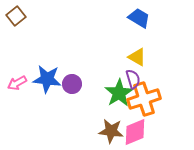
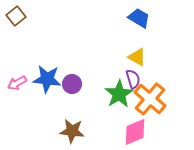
green star: moved 1 px down
orange cross: moved 6 px right; rotated 32 degrees counterclockwise
brown star: moved 39 px left
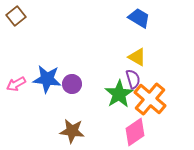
pink arrow: moved 1 px left, 1 px down
pink diamond: rotated 12 degrees counterclockwise
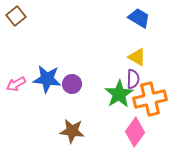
purple semicircle: rotated 18 degrees clockwise
orange cross: rotated 36 degrees clockwise
pink diamond: rotated 20 degrees counterclockwise
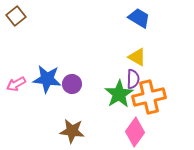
orange cross: moved 1 px left, 2 px up
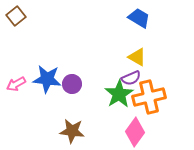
purple semicircle: moved 2 px left, 1 px up; rotated 66 degrees clockwise
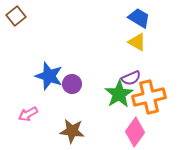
yellow triangle: moved 15 px up
blue star: moved 2 px right, 3 px up; rotated 12 degrees clockwise
pink arrow: moved 12 px right, 30 px down
